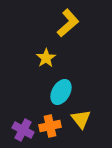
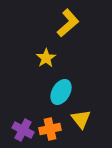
orange cross: moved 3 px down
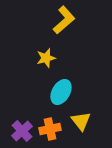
yellow L-shape: moved 4 px left, 3 px up
yellow star: rotated 18 degrees clockwise
yellow triangle: moved 2 px down
purple cross: moved 1 px left, 1 px down; rotated 20 degrees clockwise
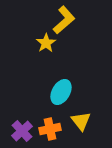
yellow star: moved 15 px up; rotated 18 degrees counterclockwise
